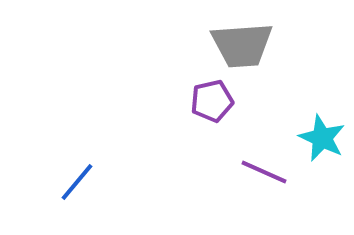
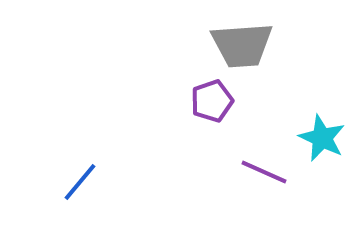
purple pentagon: rotated 6 degrees counterclockwise
blue line: moved 3 px right
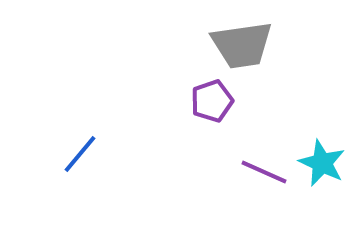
gray trapezoid: rotated 4 degrees counterclockwise
cyan star: moved 25 px down
blue line: moved 28 px up
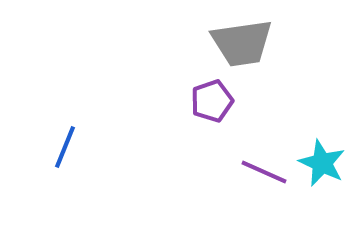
gray trapezoid: moved 2 px up
blue line: moved 15 px left, 7 px up; rotated 18 degrees counterclockwise
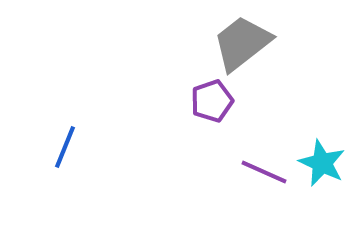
gray trapezoid: rotated 150 degrees clockwise
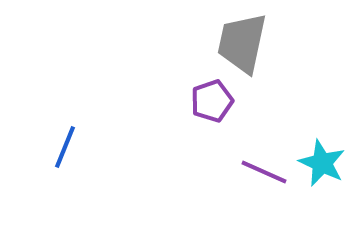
gray trapezoid: rotated 40 degrees counterclockwise
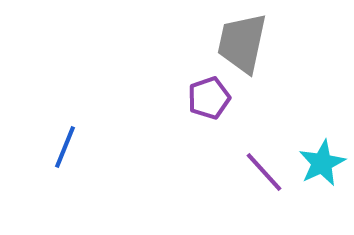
purple pentagon: moved 3 px left, 3 px up
cyan star: rotated 21 degrees clockwise
purple line: rotated 24 degrees clockwise
